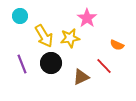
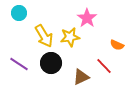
cyan circle: moved 1 px left, 3 px up
yellow star: moved 1 px up
purple line: moved 3 px left; rotated 36 degrees counterclockwise
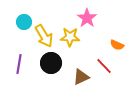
cyan circle: moved 5 px right, 9 px down
yellow star: rotated 12 degrees clockwise
purple line: rotated 66 degrees clockwise
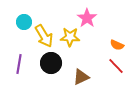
red line: moved 12 px right
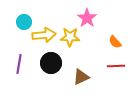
yellow arrow: moved 1 px up; rotated 65 degrees counterclockwise
orange semicircle: moved 2 px left, 3 px up; rotated 24 degrees clockwise
red line: rotated 48 degrees counterclockwise
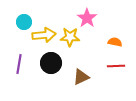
orange semicircle: rotated 144 degrees clockwise
